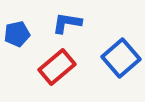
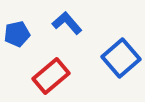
blue L-shape: rotated 40 degrees clockwise
red rectangle: moved 6 px left, 9 px down
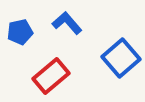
blue pentagon: moved 3 px right, 2 px up
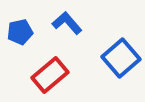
red rectangle: moved 1 px left, 1 px up
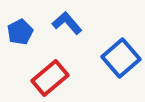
blue pentagon: rotated 15 degrees counterclockwise
red rectangle: moved 3 px down
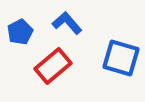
blue square: rotated 33 degrees counterclockwise
red rectangle: moved 3 px right, 12 px up
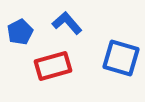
red rectangle: rotated 24 degrees clockwise
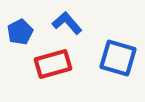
blue square: moved 3 px left
red rectangle: moved 2 px up
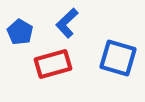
blue L-shape: rotated 92 degrees counterclockwise
blue pentagon: rotated 15 degrees counterclockwise
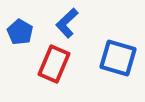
red rectangle: moved 1 px right; rotated 51 degrees counterclockwise
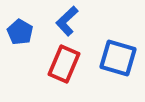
blue L-shape: moved 2 px up
red rectangle: moved 10 px right
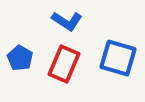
blue L-shape: rotated 104 degrees counterclockwise
blue pentagon: moved 26 px down
